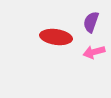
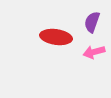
purple semicircle: moved 1 px right
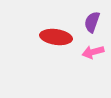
pink arrow: moved 1 px left
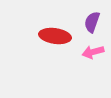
red ellipse: moved 1 px left, 1 px up
